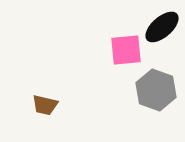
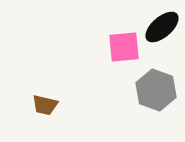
pink square: moved 2 px left, 3 px up
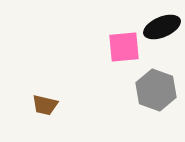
black ellipse: rotated 18 degrees clockwise
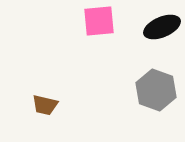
pink square: moved 25 px left, 26 px up
